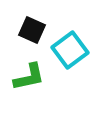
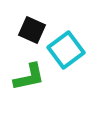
cyan square: moved 4 px left
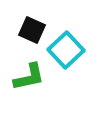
cyan square: rotated 6 degrees counterclockwise
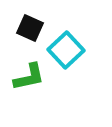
black square: moved 2 px left, 2 px up
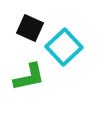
cyan square: moved 2 px left, 3 px up
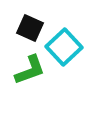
green L-shape: moved 1 px right, 7 px up; rotated 8 degrees counterclockwise
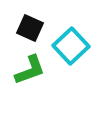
cyan square: moved 7 px right, 1 px up
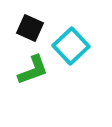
green L-shape: moved 3 px right
